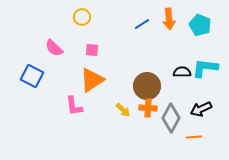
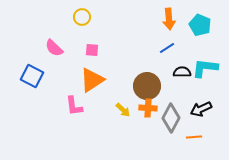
blue line: moved 25 px right, 24 px down
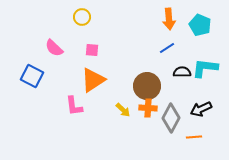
orange triangle: moved 1 px right
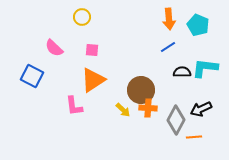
cyan pentagon: moved 2 px left
blue line: moved 1 px right, 1 px up
brown circle: moved 6 px left, 4 px down
gray diamond: moved 5 px right, 2 px down
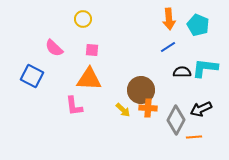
yellow circle: moved 1 px right, 2 px down
orange triangle: moved 4 px left, 1 px up; rotated 36 degrees clockwise
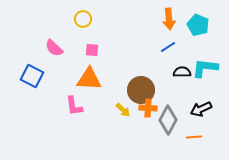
gray diamond: moved 8 px left
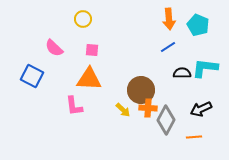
black semicircle: moved 1 px down
gray diamond: moved 2 px left
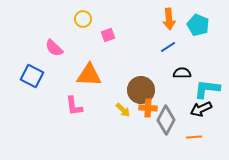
pink square: moved 16 px right, 15 px up; rotated 24 degrees counterclockwise
cyan L-shape: moved 2 px right, 21 px down
orange triangle: moved 4 px up
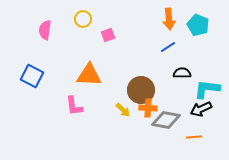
pink semicircle: moved 9 px left, 18 px up; rotated 54 degrees clockwise
gray diamond: rotated 72 degrees clockwise
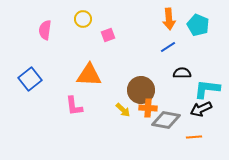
blue square: moved 2 px left, 3 px down; rotated 25 degrees clockwise
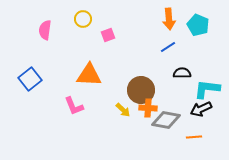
pink L-shape: rotated 15 degrees counterclockwise
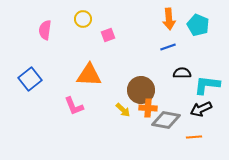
blue line: rotated 14 degrees clockwise
cyan L-shape: moved 4 px up
